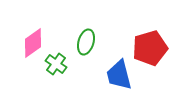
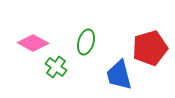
pink diamond: rotated 64 degrees clockwise
green cross: moved 3 px down
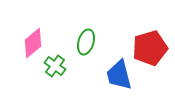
pink diamond: rotated 68 degrees counterclockwise
green cross: moved 1 px left, 1 px up
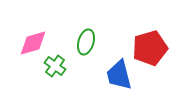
pink diamond: rotated 24 degrees clockwise
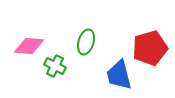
pink diamond: moved 4 px left, 3 px down; rotated 20 degrees clockwise
green cross: rotated 10 degrees counterclockwise
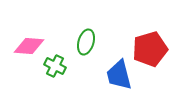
red pentagon: moved 1 px down
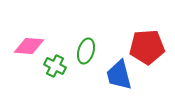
green ellipse: moved 9 px down
red pentagon: moved 3 px left, 2 px up; rotated 12 degrees clockwise
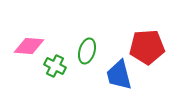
green ellipse: moved 1 px right
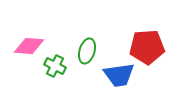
blue trapezoid: rotated 84 degrees counterclockwise
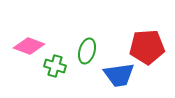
pink diamond: rotated 16 degrees clockwise
green cross: rotated 10 degrees counterclockwise
